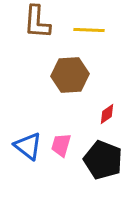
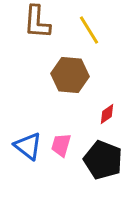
yellow line: rotated 56 degrees clockwise
brown hexagon: rotated 9 degrees clockwise
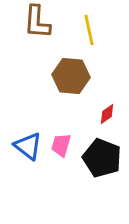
yellow line: rotated 20 degrees clockwise
brown hexagon: moved 1 px right, 1 px down
black pentagon: moved 1 px left, 2 px up
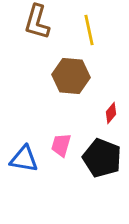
brown L-shape: rotated 12 degrees clockwise
red diamond: moved 4 px right, 1 px up; rotated 15 degrees counterclockwise
blue triangle: moved 4 px left, 13 px down; rotated 28 degrees counterclockwise
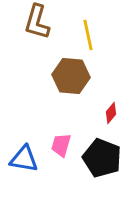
yellow line: moved 1 px left, 5 px down
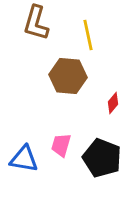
brown L-shape: moved 1 px left, 1 px down
brown hexagon: moved 3 px left
red diamond: moved 2 px right, 10 px up
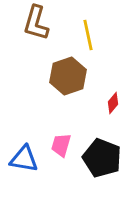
brown hexagon: rotated 24 degrees counterclockwise
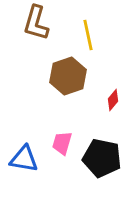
red diamond: moved 3 px up
pink trapezoid: moved 1 px right, 2 px up
black pentagon: rotated 9 degrees counterclockwise
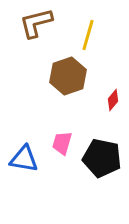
brown L-shape: rotated 60 degrees clockwise
yellow line: rotated 28 degrees clockwise
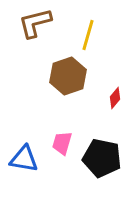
brown L-shape: moved 1 px left
red diamond: moved 2 px right, 2 px up
